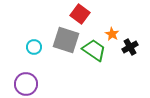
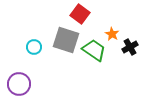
purple circle: moved 7 px left
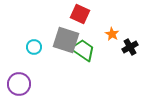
red square: rotated 12 degrees counterclockwise
green trapezoid: moved 11 px left
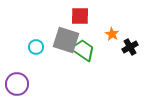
red square: moved 2 px down; rotated 24 degrees counterclockwise
cyan circle: moved 2 px right
purple circle: moved 2 px left
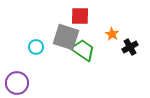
gray square: moved 3 px up
purple circle: moved 1 px up
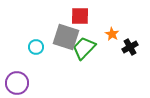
green trapezoid: moved 1 px right, 2 px up; rotated 80 degrees counterclockwise
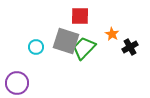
gray square: moved 4 px down
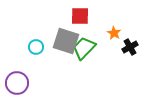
orange star: moved 2 px right, 1 px up
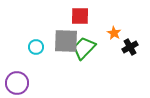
gray square: rotated 16 degrees counterclockwise
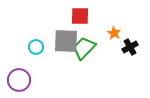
purple circle: moved 2 px right, 3 px up
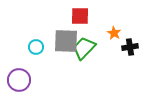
black cross: rotated 21 degrees clockwise
